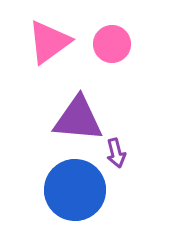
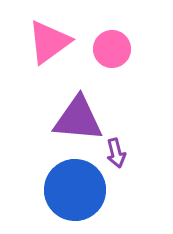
pink circle: moved 5 px down
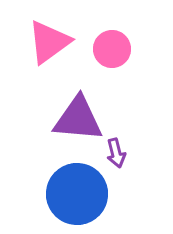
blue circle: moved 2 px right, 4 px down
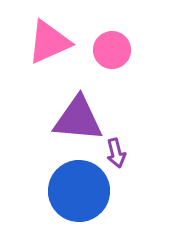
pink triangle: rotated 12 degrees clockwise
pink circle: moved 1 px down
blue circle: moved 2 px right, 3 px up
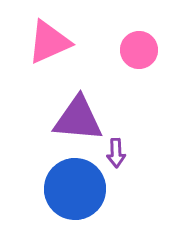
pink circle: moved 27 px right
purple arrow: rotated 12 degrees clockwise
blue circle: moved 4 px left, 2 px up
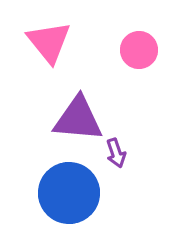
pink triangle: rotated 45 degrees counterclockwise
purple arrow: rotated 16 degrees counterclockwise
blue circle: moved 6 px left, 4 px down
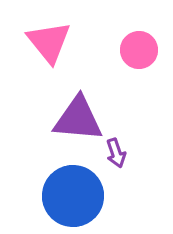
blue circle: moved 4 px right, 3 px down
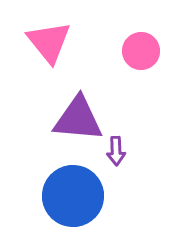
pink circle: moved 2 px right, 1 px down
purple arrow: moved 2 px up; rotated 16 degrees clockwise
